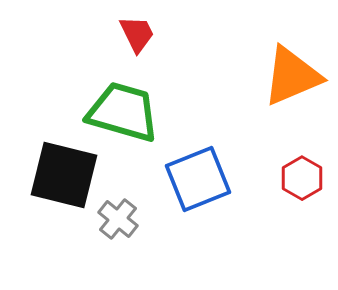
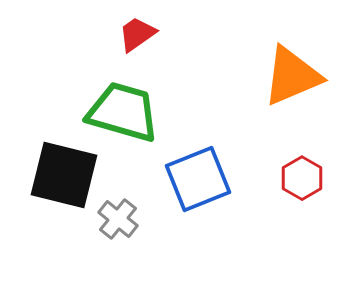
red trapezoid: rotated 99 degrees counterclockwise
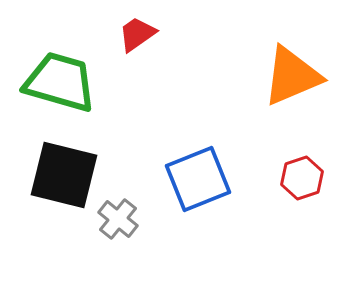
green trapezoid: moved 63 px left, 30 px up
red hexagon: rotated 12 degrees clockwise
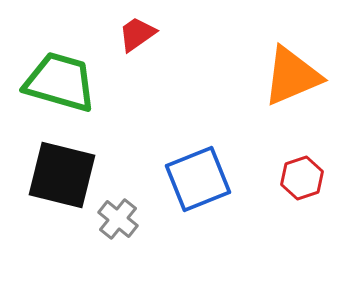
black square: moved 2 px left
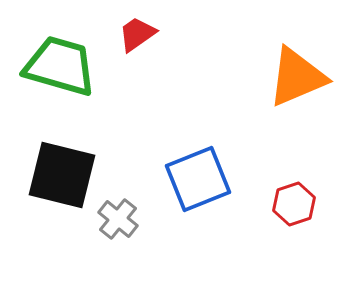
orange triangle: moved 5 px right, 1 px down
green trapezoid: moved 16 px up
red hexagon: moved 8 px left, 26 px down
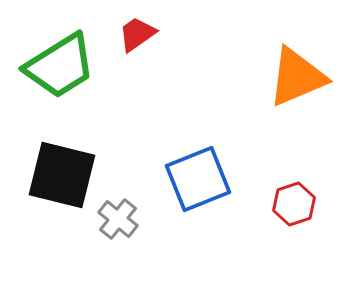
green trapezoid: rotated 132 degrees clockwise
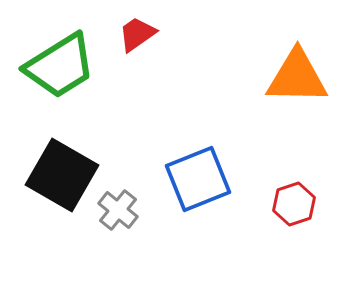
orange triangle: rotated 24 degrees clockwise
black square: rotated 16 degrees clockwise
gray cross: moved 9 px up
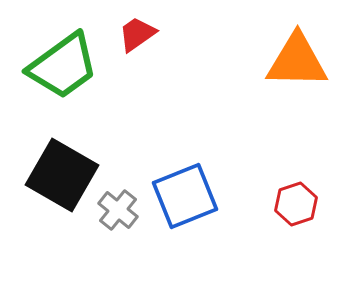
green trapezoid: moved 3 px right; rotated 4 degrees counterclockwise
orange triangle: moved 16 px up
blue square: moved 13 px left, 17 px down
red hexagon: moved 2 px right
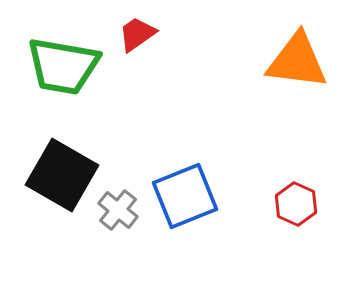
orange triangle: rotated 6 degrees clockwise
green trapezoid: rotated 46 degrees clockwise
red hexagon: rotated 18 degrees counterclockwise
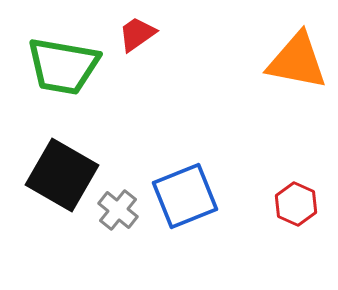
orange triangle: rotated 4 degrees clockwise
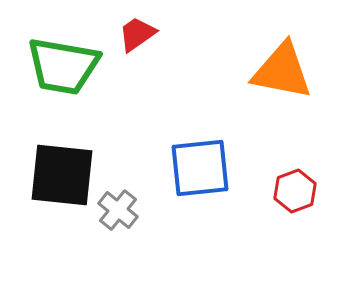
orange triangle: moved 15 px left, 10 px down
black square: rotated 24 degrees counterclockwise
blue square: moved 15 px right, 28 px up; rotated 16 degrees clockwise
red hexagon: moved 1 px left, 13 px up; rotated 15 degrees clockwise
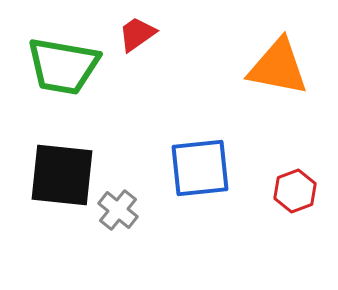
orange triangle: moved 4 px left, 4 px up
